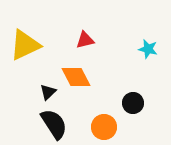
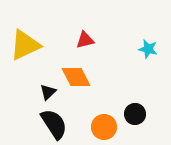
black circle: moved 2 px right, 11 px down
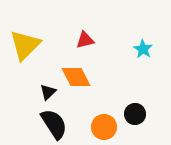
yellow triangle: rotated 20 degrees counterclockwise
cyan star: moved 5 px left; rotated 18 degrees clockwise
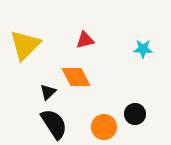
cyan star: rotated 30 degrees counterclockwise
